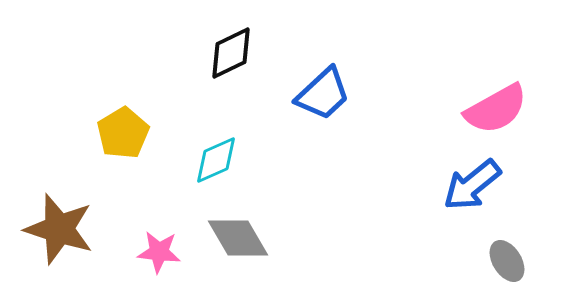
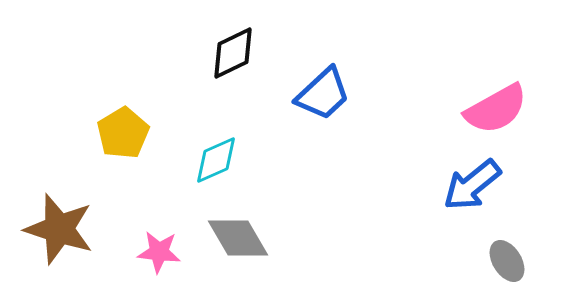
black diamond: moved 2 px right
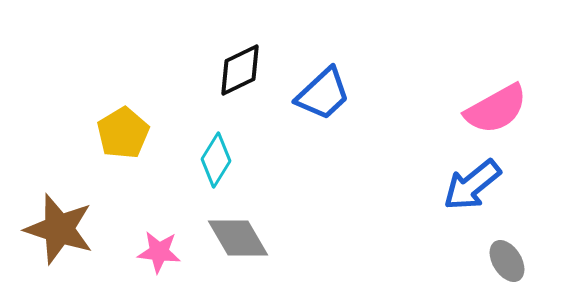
black diamond: moved 7 px right, 17 px down
cyan diamond: rotated 34 degrees counterclockwise
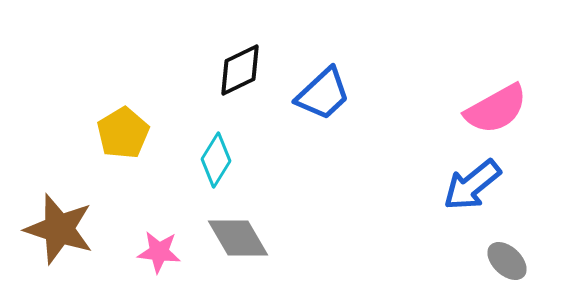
gray ellipse: rotated 15 degrees counterclockwise
